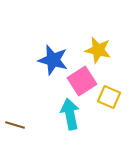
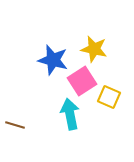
yellow star: moved 4 px left, 1 px up
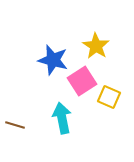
yellow star: moved 2 px right, 3 px up; rotated 20 degrees clockwise
cyan arrow: moved 8 px left, 4 px down
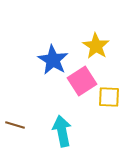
blue star: rotated 16 degrees clockwise
yellow square: rotated 20 degrees counterclockwise
cyan arrow: moved 13 px down
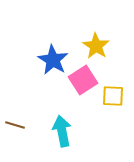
pink square: moved 1 px right, 1 px up
yellow square: moved 4 px right, 1 px up
